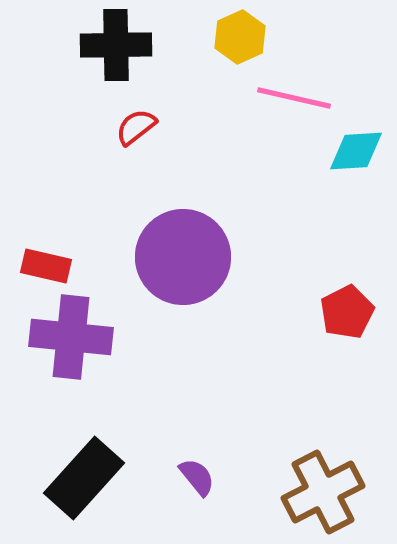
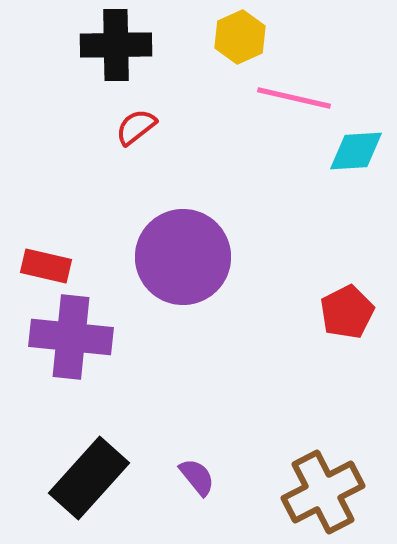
black rectangle: moved 5 px right
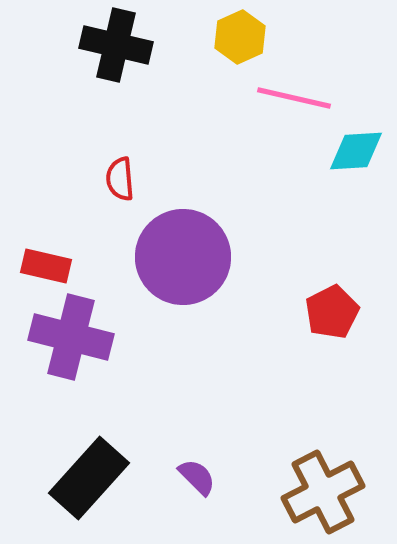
black cross: rotated 14 degrees clockwise
red semicircle: moved 16 px left, 52 px down; rotated 57 degrees counterclockwise
red pentagon: moved 15 px left
purple cross: rotated 8 degrees clockwise
purple semicircle: rotated 6 degrees counterclockwise
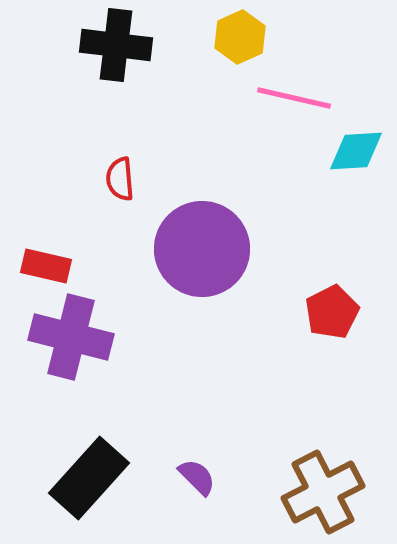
black cross: rotated 6 degrees counterclockwise
purple circle: moved 19 px right, 8 px up
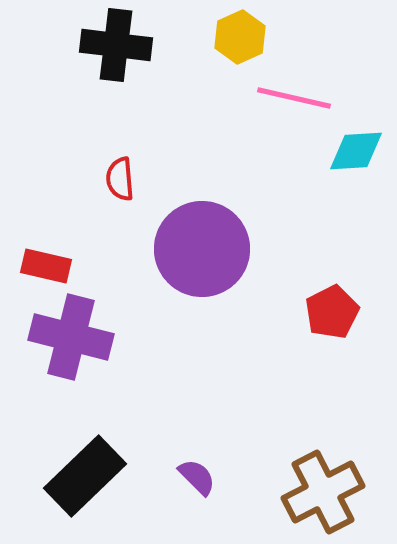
black rectangle: moved 4 px left, 2 px up; rotated 4 degrees clockwise
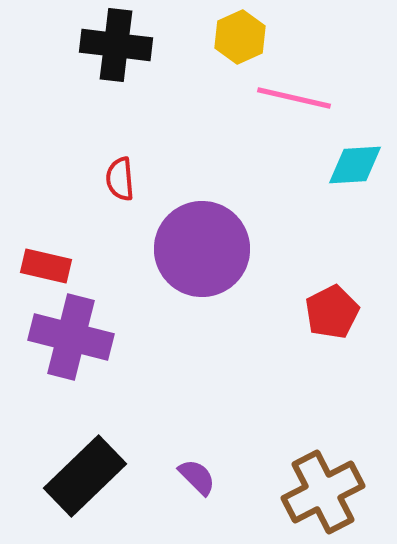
cyan diamond: moved 1 px left, 14 px down
